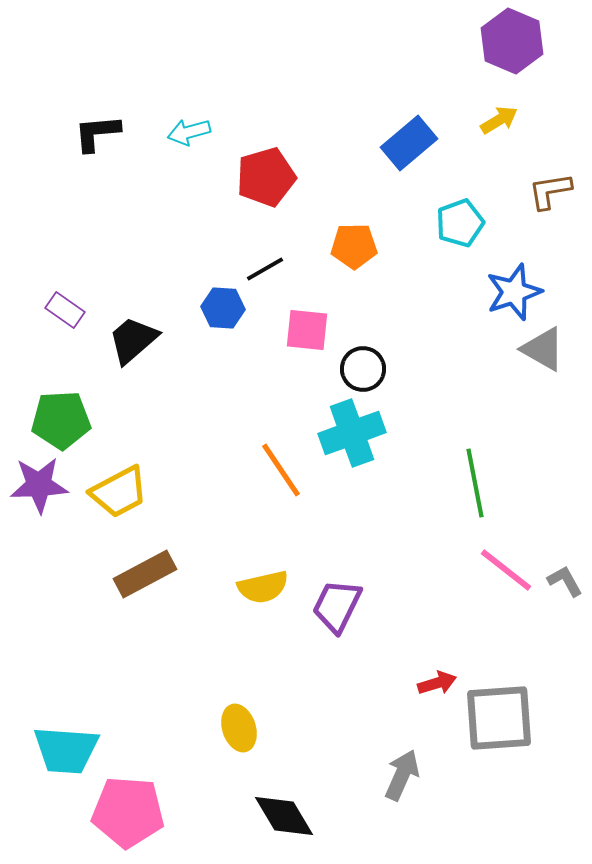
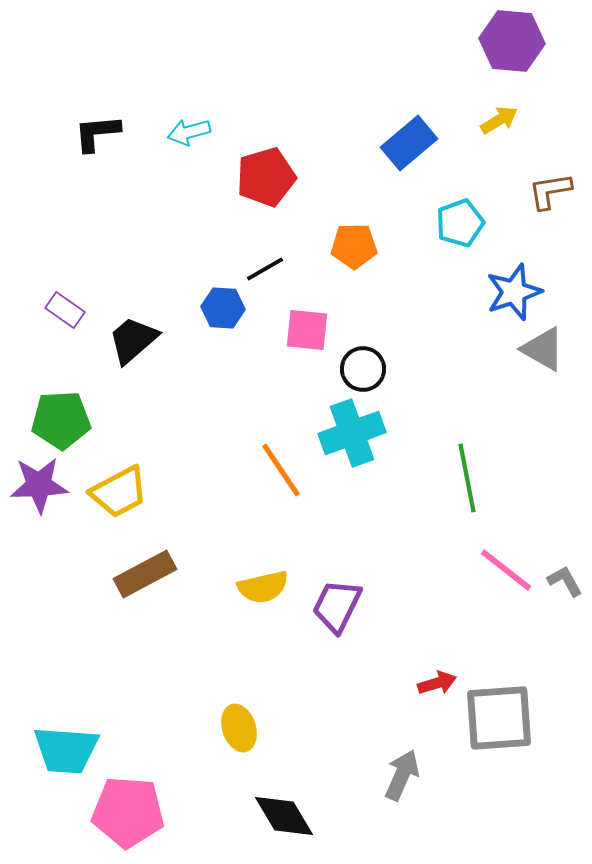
purple hexagon: rotated 18 degrees counterclockwise
green line: moved 8 px left, 5 px up
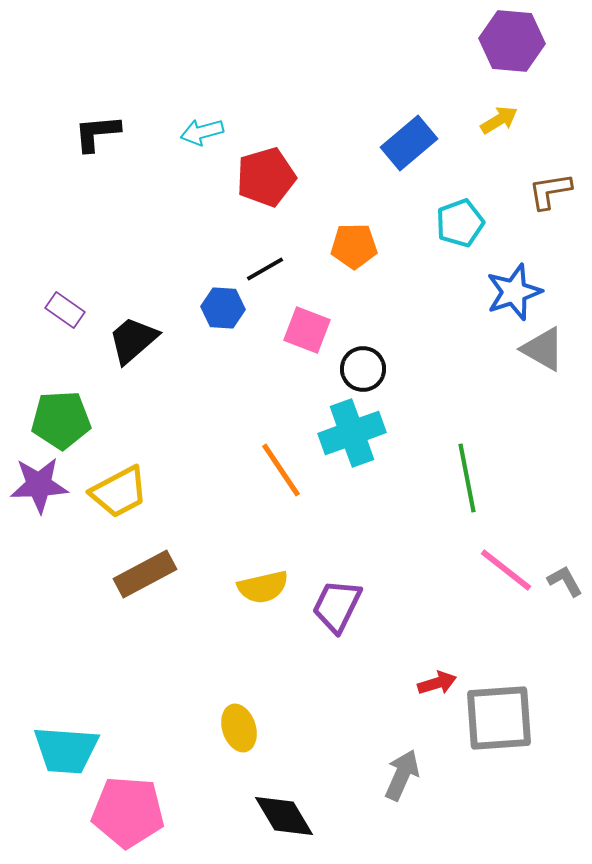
cyan arrow: moved 13 px right
pink square: rotated 15 degrees clockwise
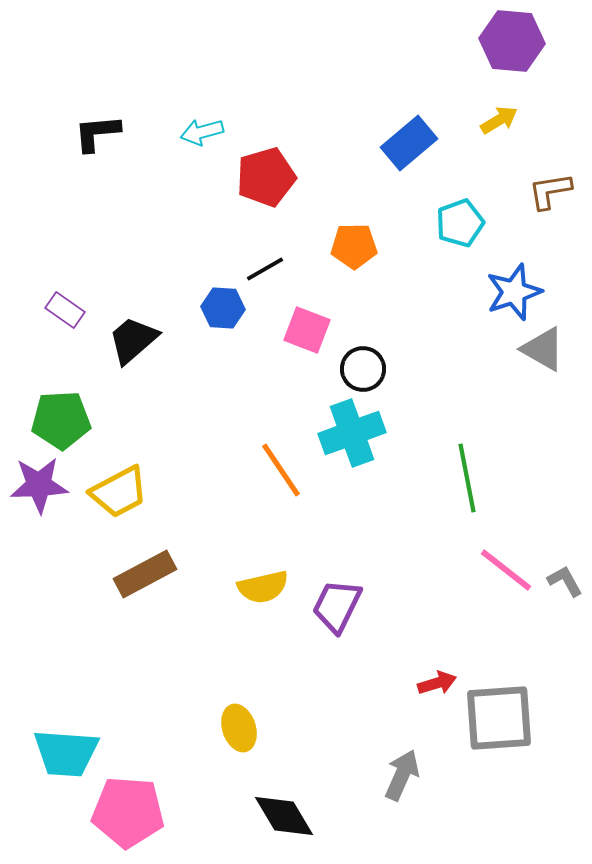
cyan trapezoid: moved 3 px down
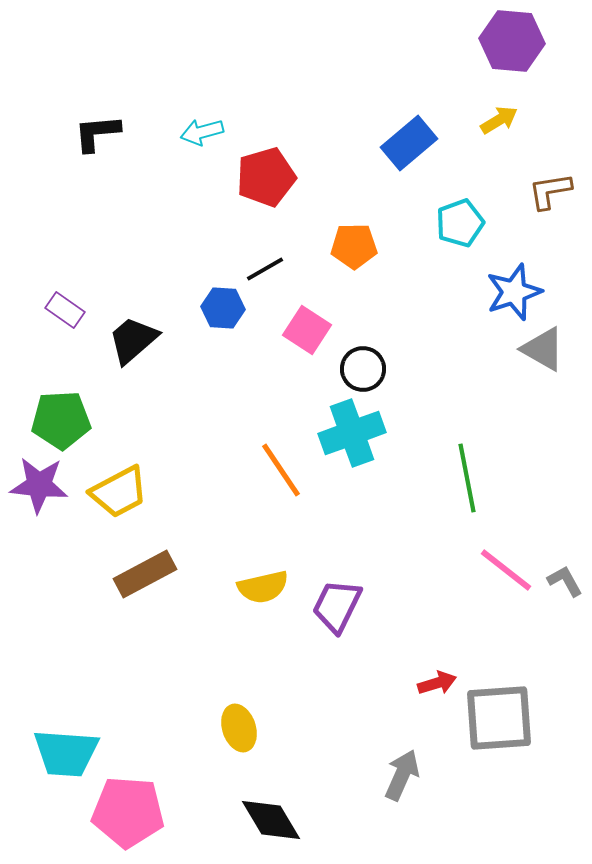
pink square: rotated 12 degrees clockwise
purple star: rotated 8 degrees clockwise
black diamond: moved 13 px left, 4 px down
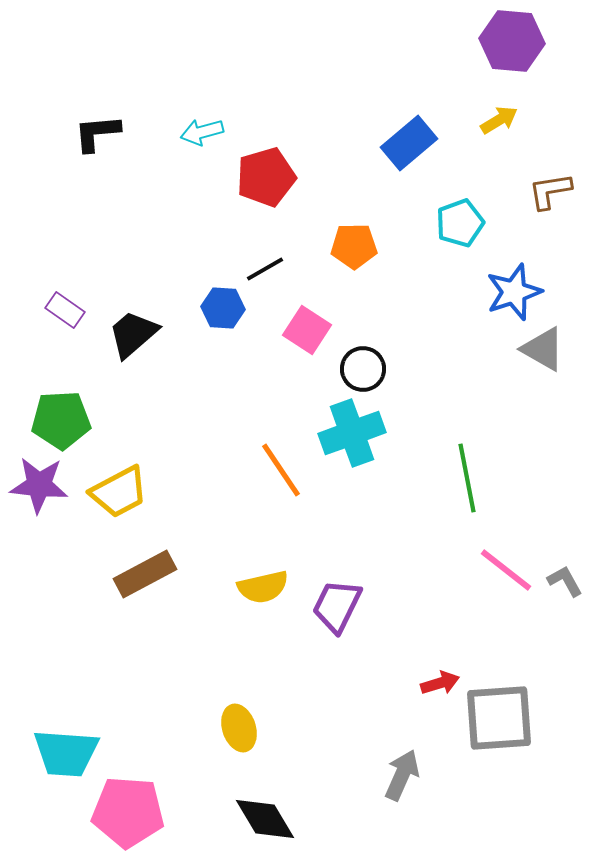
black trapezoid: moved 6 px up
red arrow: moved 3 px right
black diamond: moved 6 px left, 1 px up
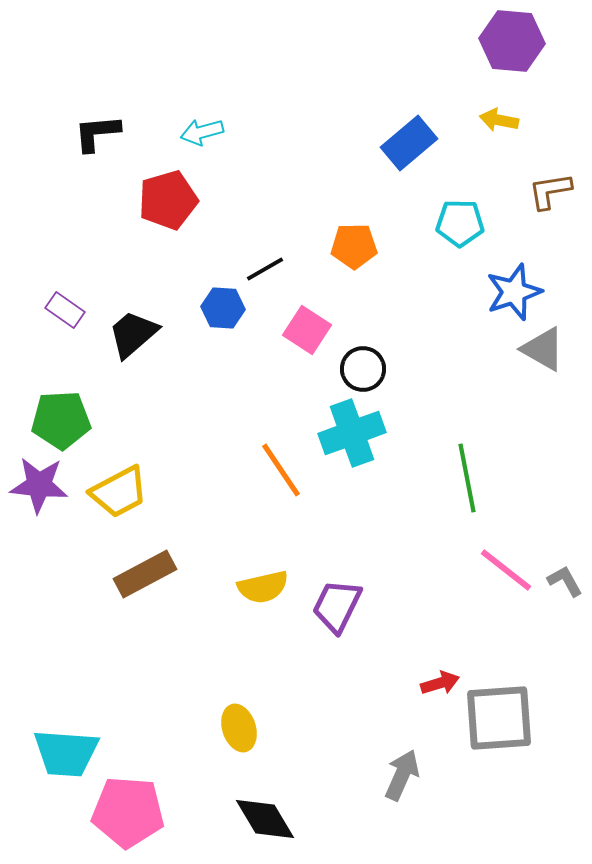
yellow arrow: rotated 138 degrees counterclockwise
red pentagon: moved 98 px left, 23 px down
cyan pentagon: rotated 21 degrees clockwise
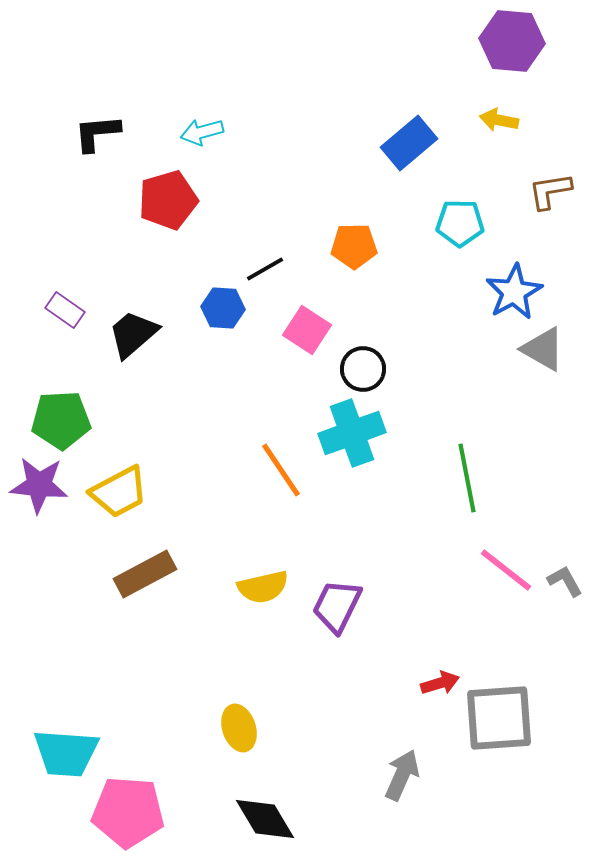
blue star: rotated 10 degrees counterclockwise
